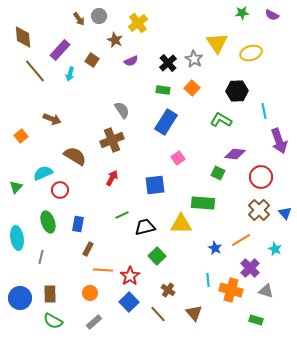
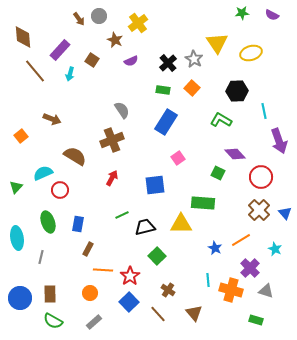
purple diamond at (235, 154): rotated 40 degrees clockwise
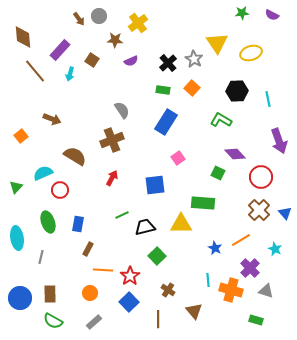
brown star at (115, 40): rotated 21 degrees counterclockwise
cyan line at (264, 111): moved 4 px right, 12 px up
brown triangle at (194, 313): moved 2 px up
brown line at (158, 314): moved 5 px down; rotated 42 degrees clockwise
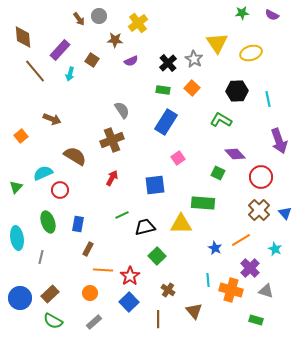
brown rectangle at (50, 294): rotated 48 degrees clockwise
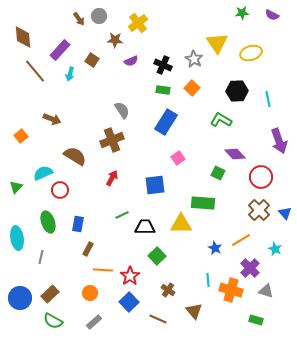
black cross at (168, 63): moved 5 px left, 2 px down; rotated 24 degrees counterclockwise
black trapezoid at (145, 227): rotated 15 degrees clockwise
brown line at (158, 319): rotated 66 degrees counterclockwise
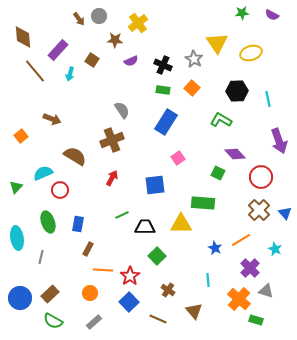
purple rectangle at (60, 50): moved 2 px left
orange cross at (231, 290): moved 8 px right, 9 px down; rotated 25 degrees clockwise
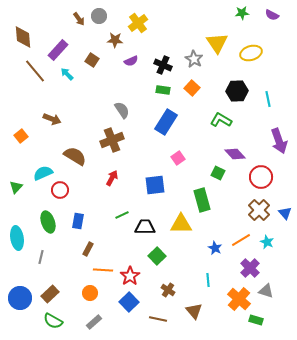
cyan arrow at (70, 74): moved 3 px left; rotated 120 degrees clockwise
green rectangle at (203, 203): moved 1 px left, 3 px up; rotated 70 degrees clockwise
blue rectangle at (78, 224): moved 3 px up
cyan star at (275, 249): moved 8 px left, 7 px up
brown line at (158, 319): rotated 12 degrees counterclockwise
